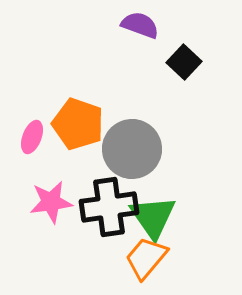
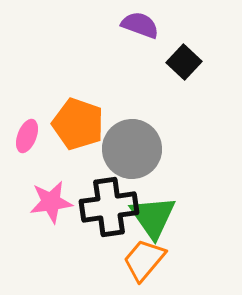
pink ellipse: moved 5 px left, 1 px up
orange trapezoid: moved 2 px left, 2 px down
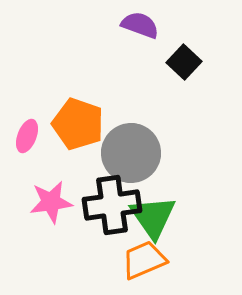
gray circle: moved 1 px left, 4 px down
black cross: moved 3 px right, 2 px up
orange trapezoid: rotated 27 degrees clockwise
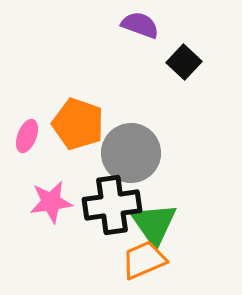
green triangle: moved 1 px right, 7 px down
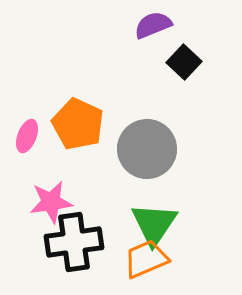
purple semicircle: moved 13 px right; rotated 42 degrees counterclockwise
orange pentagon: rotated 6 degrees clockwise
gray circle: moved 16 px right, 4 px up
black cross: moved 38 px left, 37 px down
green triangle: rotated 9 degrees clockwise
orange trapezoid: moved 2 px right, 1 px up
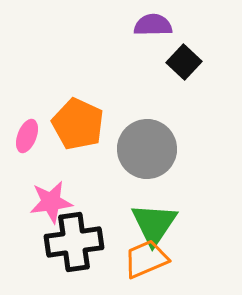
purple semicircle: rotated 21 degrees clockwise
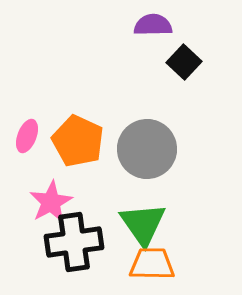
orange pentagon: moved 17 px down
pink star: rotated 21 degrees counterclockwise
green triangle: moved 11 px left; rotated 9 degrees counterclockwise
orange trapezoid: moved 6 px right, 5 px down; rotated 24 degrees clockwise
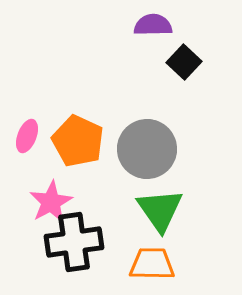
green triangle: moved 17 px right, 14 px up
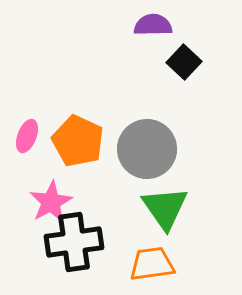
green triangle: moved 5 px right, 2 px up
orange trapezoid: rotated 9 degrees counterclockwise
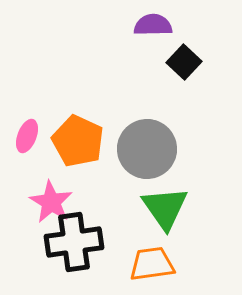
pink star: rotated 12 degrees counterclockwise
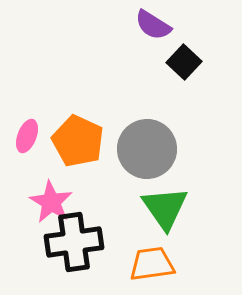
purple semicircle: rotated 147 degrees counterclockwise
